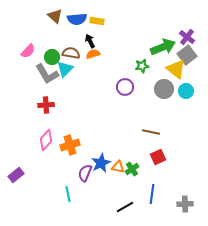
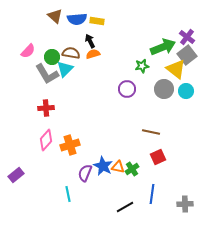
purple circle: moved 2 px right, 2 px down
red cross: moved 3 px down
blue star: moved 2 px right, 3 px down; rotated 18 degrees counterclockwise
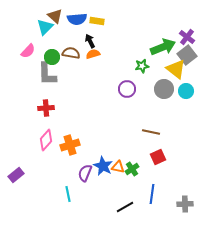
cyan triangle: moved 20 px left, 42 px up
gray L-shape: rotated 30 degrees clockwise
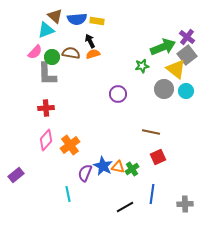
cyan triangle: moved 1 px right, 3 px down; rotated 24 degrees clockwise
pink semicircle: moved 7 px right, 1 px down
purple circle: moved 9 px left, 5 px down
orange cross: rotated 18 degrees counterclockwise
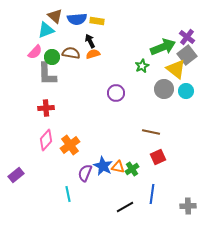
green star: rotated 16 degrees counterclockwise
purple circle: moved 2 px left, 1 px up
gray cross: moved 3 px right, 2 px down
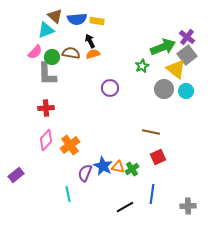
purple circle: moved 6 px left, 5 px up
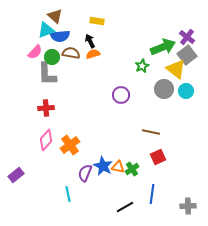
blue semicircle: moved 17 px left, 17 px down
purple circle: moved 11 px right, 7 px down
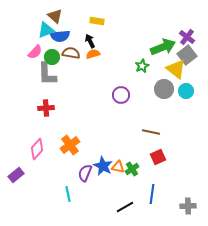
pink diamond: moved 9 px left, 9 px down
